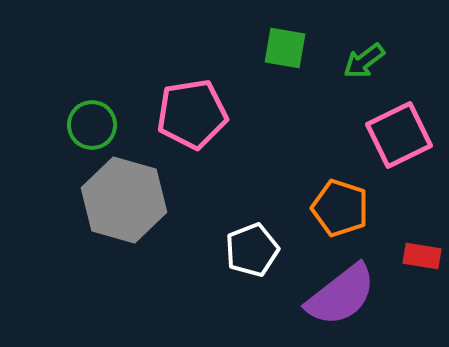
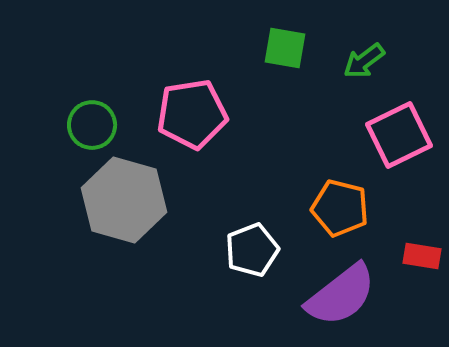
orange pentagon: rotated 4 degrees counterclockwise
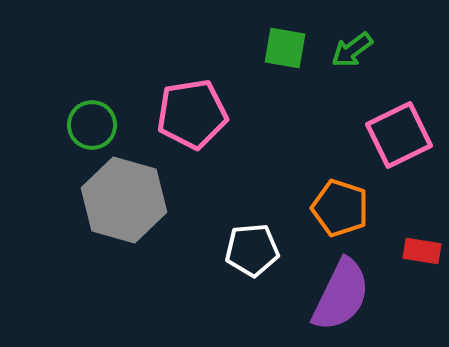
green arrow: moved 12 px left, 11 px up
orange pentagon: rotated 4 degrees clockwise
white pentagon: rotated 16 degrees clockwise
red rectangle: moved 5 px up
purple semicircle: rotated 26 degrees counterclockwise
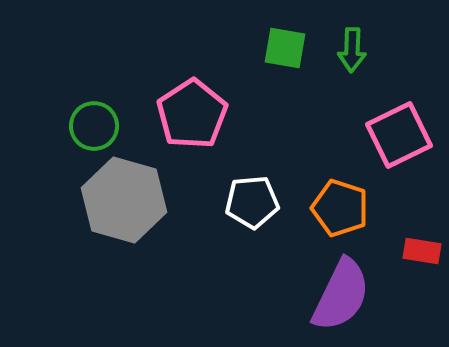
green arrow: rotated 51 degrees counterclockwise
pink pentagon: rotated 24 degrees counterclockwise
green circle: moved 2 px right, 1 px down
white pentagon: moved 48 px up
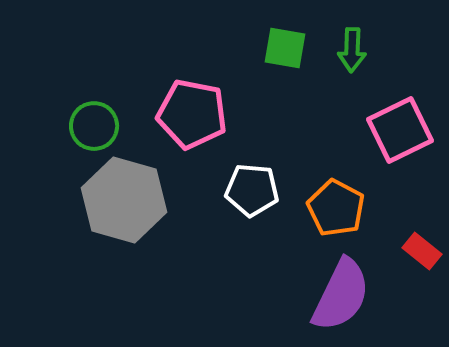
pink pentagon: rotated 28 degrees counterclockwise
pink square: moved 1 px right, 5 px up
white pentagon: moved 12 px up; rotated 10 degrees clockwise
orange pentagon: moved 4 px left; rotated 10 degrees clockwise
red rectangle: rotated 30 degrees clockwise
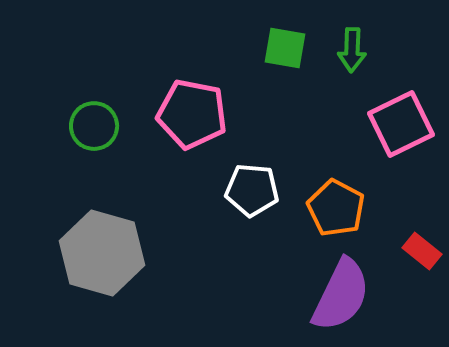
pink square: moved 1 px right, 6 px up
gray hexagon: moved 22 px left, 53 px down
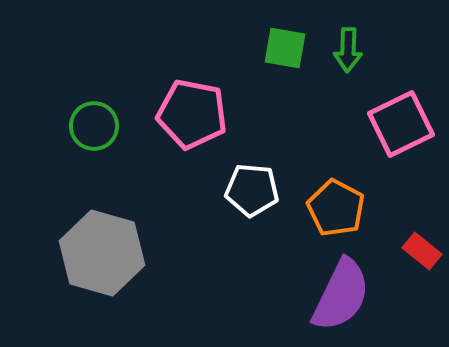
green arrow: moved 4 px left
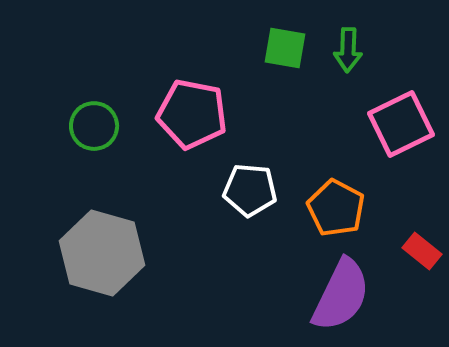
white pentagon: moved 2 px left
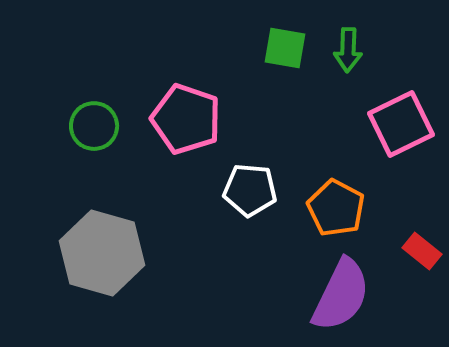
pink pentagon: moved 6 px left, 5 px down; rotated 8 degrees clockwise
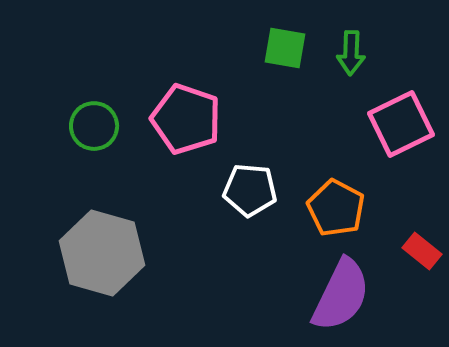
green arrow: moved 3 px right, 3 px down
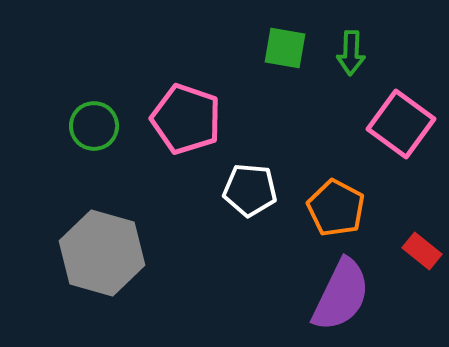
pink square: rotated 28 degrees counterclockwise
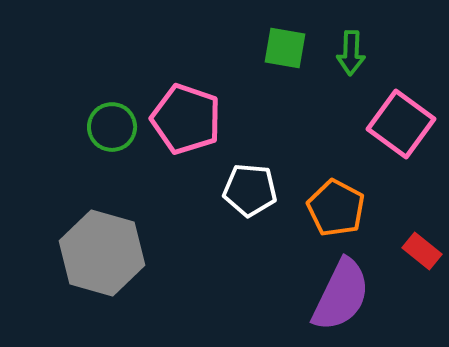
green circle: moved 18 px right, 1 px down
